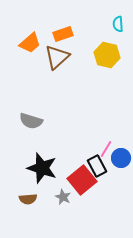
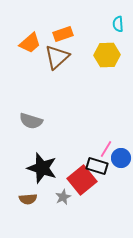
yellow hexagon: rotated 15 degrees counterclockwise
black rectangle: rotated 45 degrees counterclockwise
gray star: rotated 21 degrees clockwise
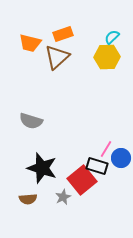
cyan semicircle: moved 6 px left, 13 px down; rotated 49 degrees clockwise
orange trapezoid: rotated 55 degrees clockwise
yellow hexagon: moved 2 px down
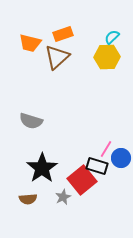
black star: rotated 20 degrees clockwise
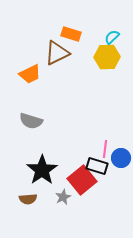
orange rectangle: moved 8 px right; rotated 36 degrees clockwise
orange trapezoid: moved 31 px down; rotated 40 degrees counterclockwise
brown triangle: moved 4 px up; rotated 16 degrees clockwise
pink line: moved 1 px left; rotated 24 degrees counterclockwise
black star: moved 2 px down
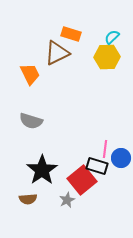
orange trapezoid: rotated 90 degrees counterclockwise
gray star: moved 4 px right, 3 px down
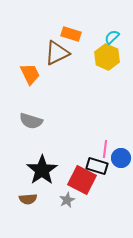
yellow hexagon: rotated 25 degrees clockwise
red square: rotated 24 degrees counterclockwise
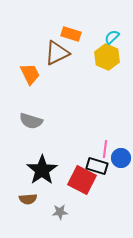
gray star: moved 7 px left, 12 px down; rotated 21 degrees clockwise
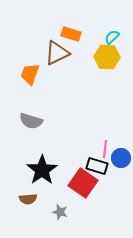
yellow hexagon: rotated 20 degrees counterclockwise
orange trapezoid: rotated 135 degrees counterclockwise
red square: moved 1 px right, 3 px down; rotated 8 degrees clockwise
gray star: rotated 21 degrees clockwise
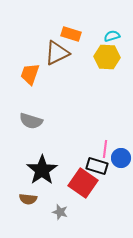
cyan semicircle: moved 1 px up; rotated 28 degrees clockwise
brown semicircle: rotated 12 degrees clockwise
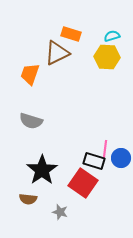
black rectangle: moved 3 px left, 5 px up
